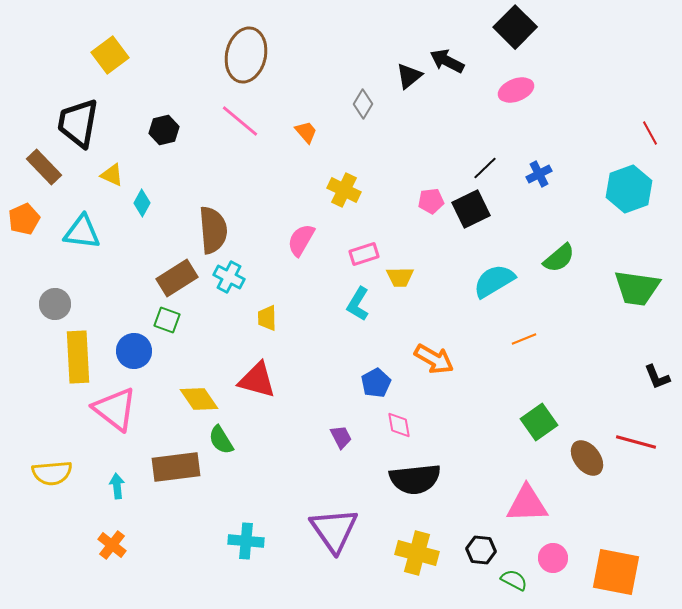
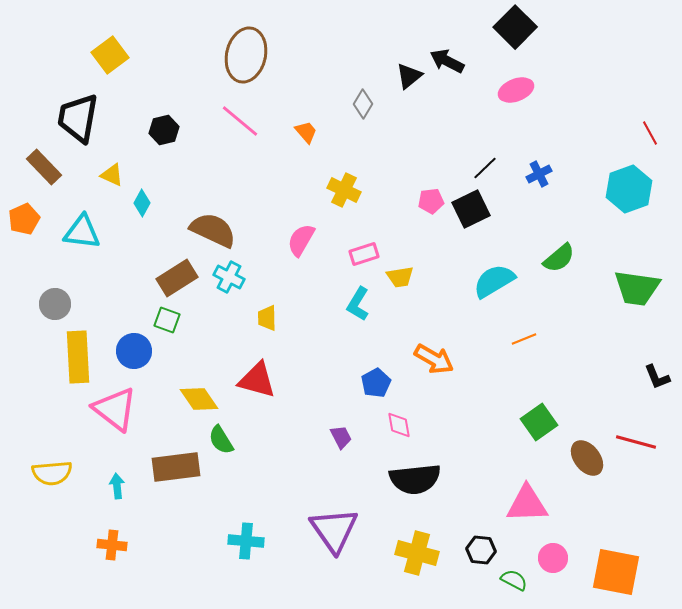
black trapezoid at (78, 123): moved 5 px up
brown semicircle at (213, 230): rotated 60 degrees counterclockwise
yellow trapezoid at (400, 277): rotated 8 degrees counterclockwise
orange cross at (112, 545): rotated 32 degrees counterclockwise
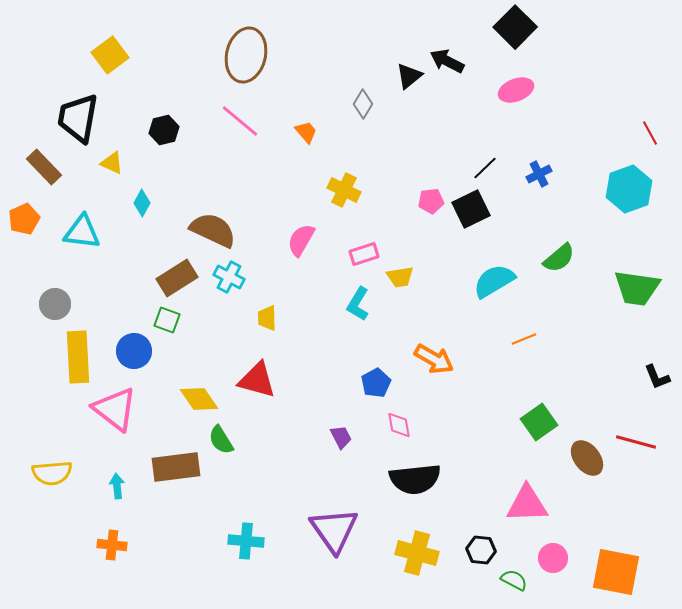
yellow triangle at (112, 175): moved 12 px up
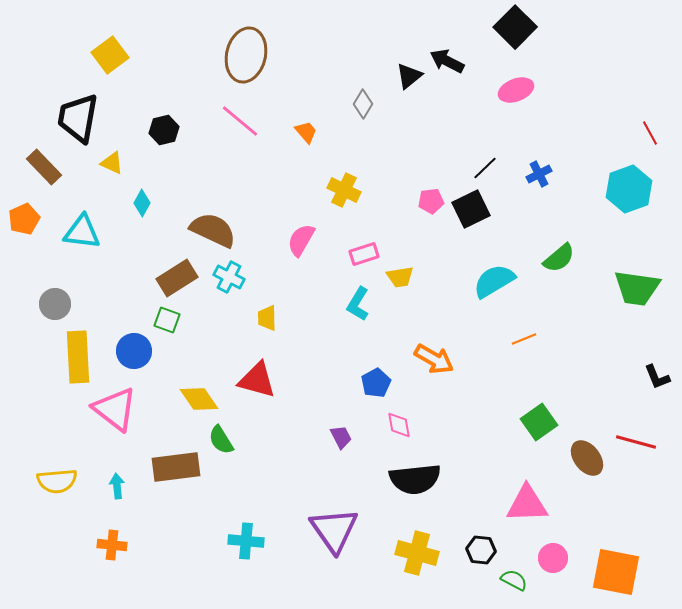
yellow semicircle at (52, 473): moved 5 px right, 8 px down
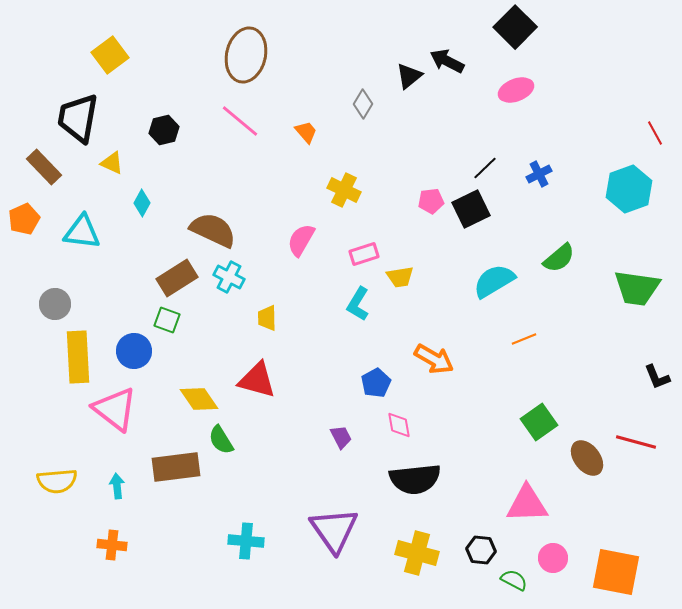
red line at (650, 133): moved 5 px right
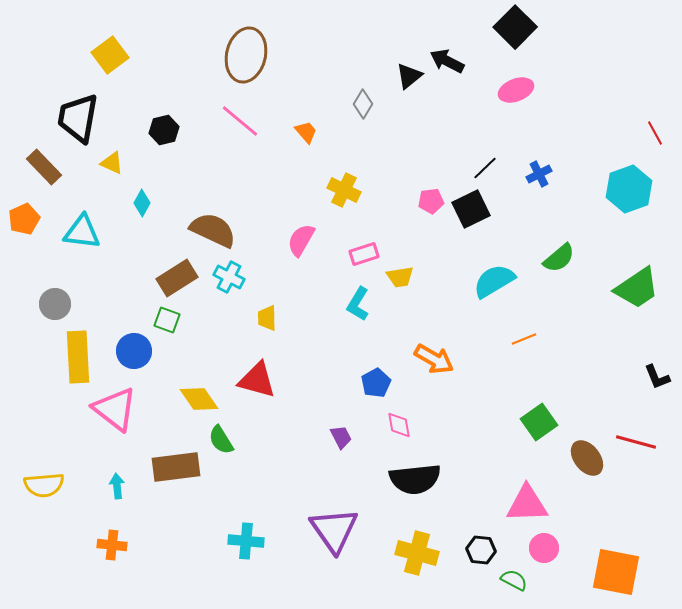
green trapezoid at (637, 288): rotated 42 degrees counterclockwise
yellow semicircle at (57, 481): moved 13 px left, 4 px down
pink circle at (553, 558): moved 9 px left, 10 px up
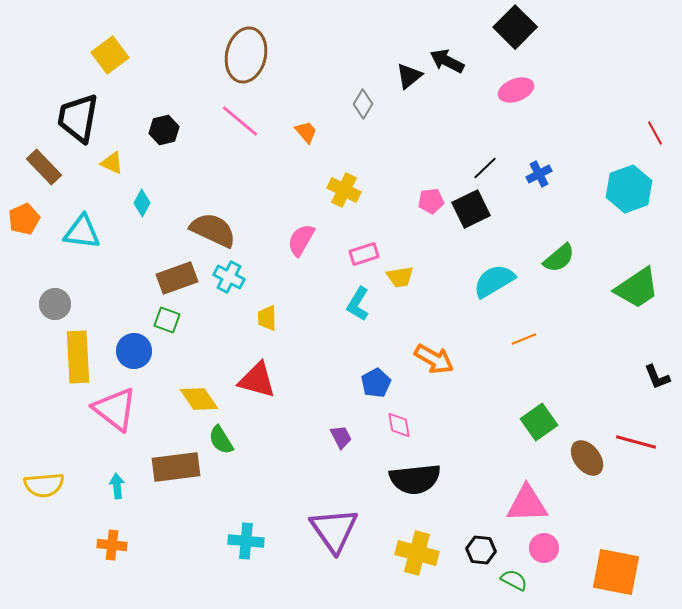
brown rectangle at (177, 278): rotated 12 degrees clockwise
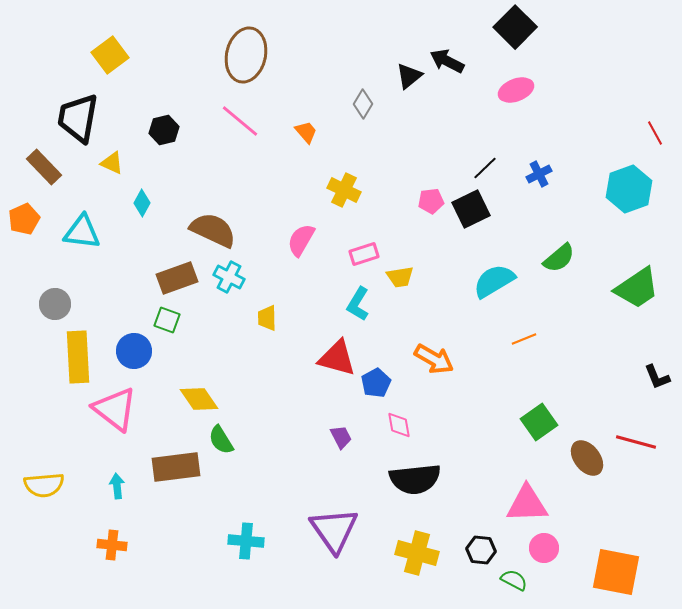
red triangle at (257, 380): moved 80 px right, 22 px up
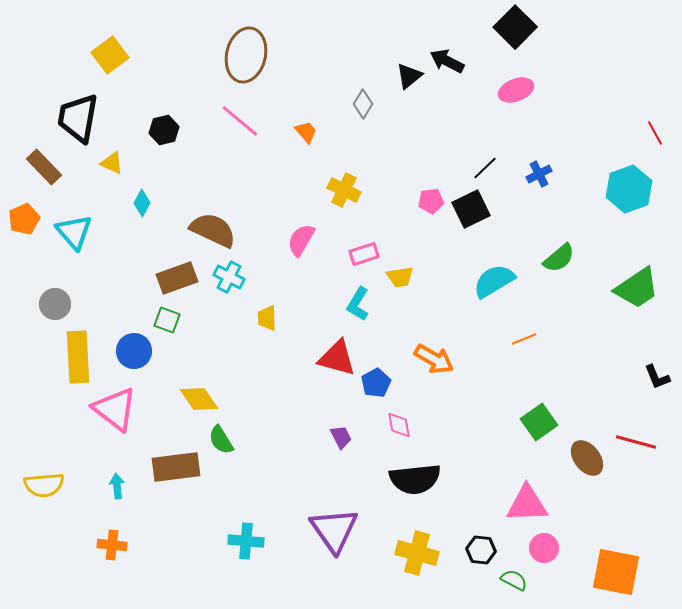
cyan triangle at (82, 232): moved 8 px left; rotated 42 degrees clockwise
